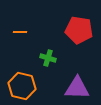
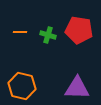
green cross: moved 23 px up
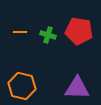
red pentagon: moved 1 px down
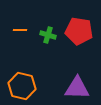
orange line: moved 2 px up
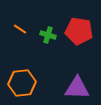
orange line: moved 1 px up; rotated 32 degrees clockwise
orange hexagon: moved 3 px up; rotated 20 degrees counterclockwise
